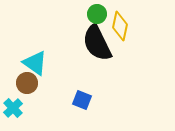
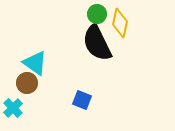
yellow diamond: moved 3 px up
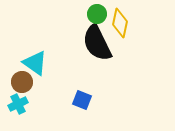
brown circle: moved 5 px left, 1 px up
cyan cross: moved 5 px right, 4 px up; rotated 18 degrees clockwise
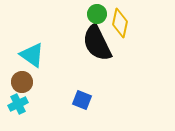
cyan triangle: moved 3 px left, 8 px up
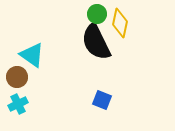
black semicircle: moved 1 px left, 1 px up
brown circle: moved 5 px left, 5 px up
blue square: moved 20 px right
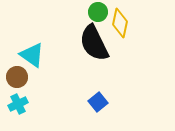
green circle: moved 1 px right, 2 px up
black semicircle: moved 2 px left, 1 px down
blue square: moved 4 px left, 2 px down; rotated 30 degrees clockwise
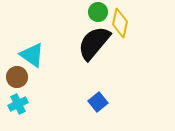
black semicircle: rotated 66 degrees clockwise
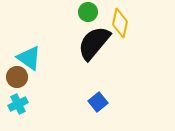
green circle: moved 10 px left
cyan triangle: moved 3 px left, 3 px down
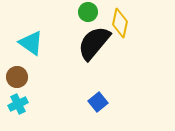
cyan triangle: moved 2 px right, 15 px up
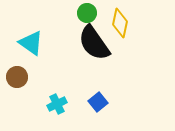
green circle: moved 1 px left, 1 px down
black semicircle: rotated 75 degrees counterclockwise
cyan cross: moved 39 px right
